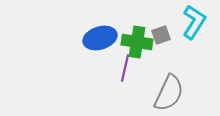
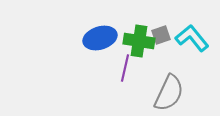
cyan L-shape: moved 2 px left, 16 px down; rotated 72 degrees counterclockwise
green cross: moved 2 px right, 1 px up
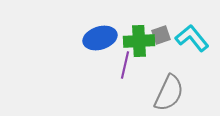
green cross: rotated 12 degrees counterclockwise
purple line: moved 3 px up
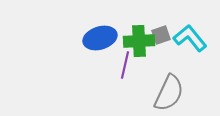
cyan L-shape: moved 2 px left
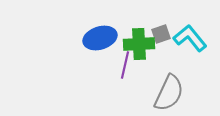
gray square: moved 1 px up
green cross: moved 3 px down
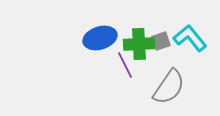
gray square: moved 7 px down
purple line: rotated 40 degrees counterclockwise
gray semicircle: moved 6 px up; rotated 9 degrees clockwise
